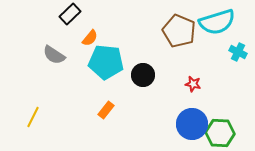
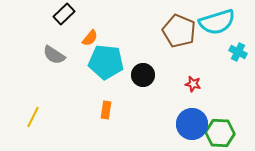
black rectangle: moved 6 px left
orange rectangle: rotated 30 degrees counterclockwise
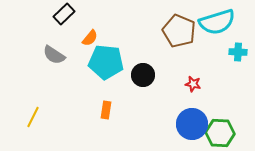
cyan cross: rotated 24 degrees counterclockwise
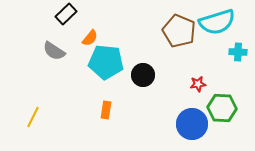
black rectangle: moved 2 px right
gray semicircle: moved 4 px up
red star: moved 5 px right; rotated 21 degrees counterclockwise
green hexagon: moved 2 px right, 25 px up
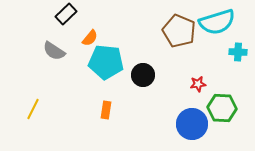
yellow line: moved 8 px up
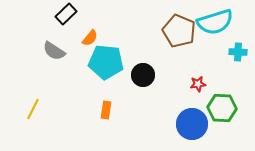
cyan semicircle: moved 2 px left
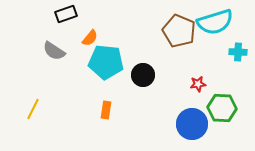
black rectangle: rotated 25 degrees clockwise
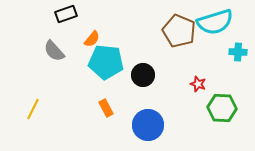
orange semicircle: moved 2 px right, 1 px down
gray semicircle: rotated 15 degrees clockwise
red star: rotated 28 degrees clockwise
orange rectangle: moved 2 px up; rotated 36 degrees counterclockwise
blue circle: moved 44 px left, 1 px down
